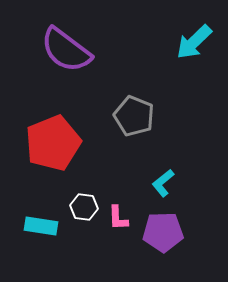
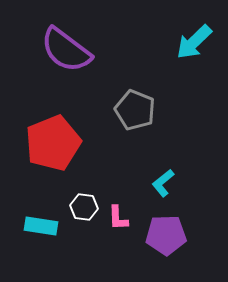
gray pentagon: moved 1 px right, 6 px up
purple pentagon: moved 3 px right, 3 px down
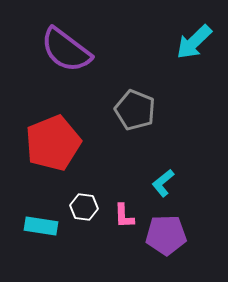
pink L-shape: moved 6 px right, 2 px up
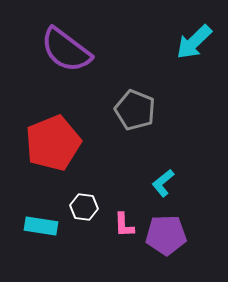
pink L-shape: moved 9 px down
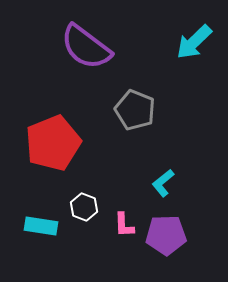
purple semicircle: moved 20 px right, 3 px up
white hexagon: rotated 12 degrees clockwise
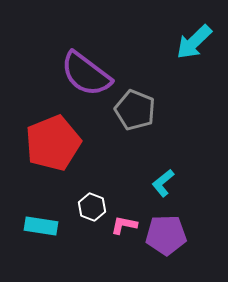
purple semicircle: moved 27 px down
white hexagon: moved 8 px right
pink L-shape: rotated 104 degrees clockwise
